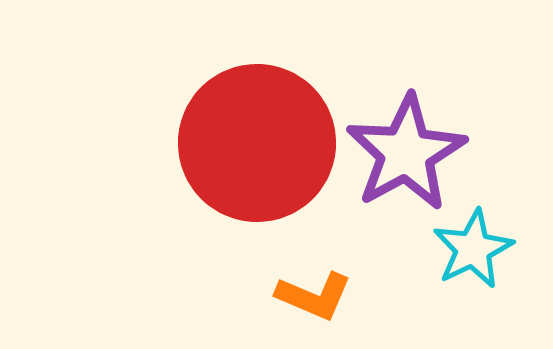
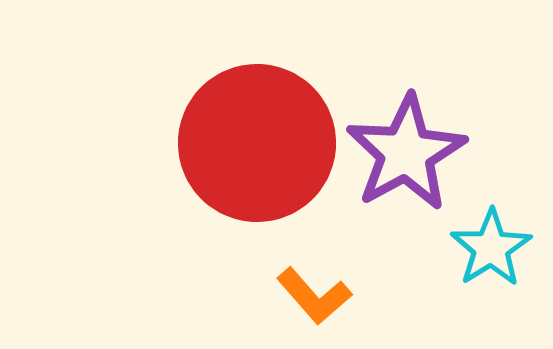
cyan star: moved 18 px right, 1 px up; rotated 6 degrees counterclockwise
orange L-shape: rotated 26 degrees clockwise
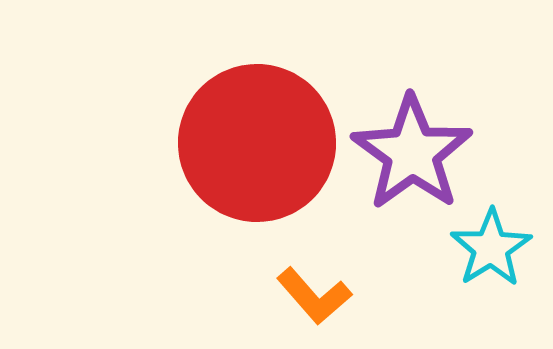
purple star: moved 6 px right; rotated 7 degrees counterclockwise
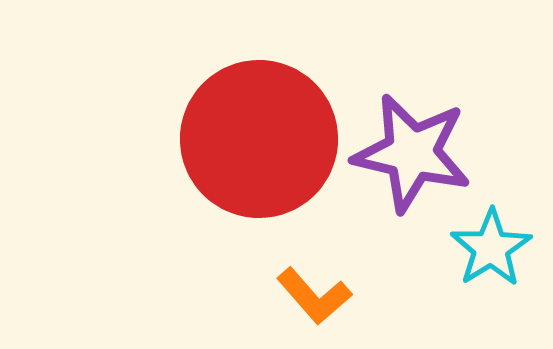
red circle: moved 2 px right, 4 px up
purple star: rotated 23 degrees counterclockwise
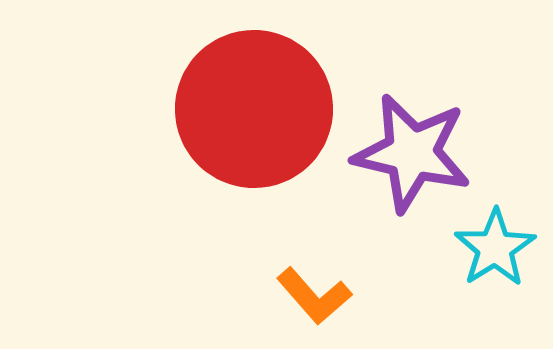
red circle: moved 5 px left, 30 px up
cyan star: moved 4 px right
